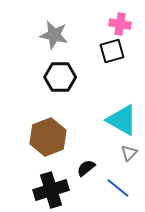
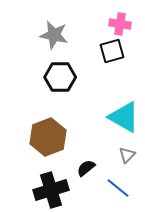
cyan triangle: moved 2 px right, 3 px up
gray triangle: moved 2 px left, 2 px down
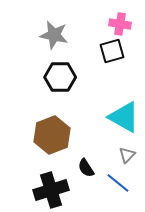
brown hexagon: moved 4 px right, 2 px up
black semicircle: rotated 84 degrees counterclockwise
blue line: moved 5 px up
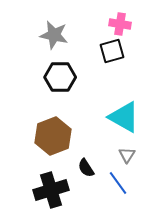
brown hexagon: moved 1 px right, 1 px down
gray triangle: rotated 12 degrees counterclockwise
blue line: rotated 15 degrees clockwise
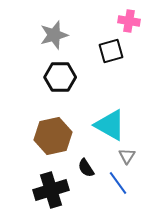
pink cross: moved 9 px right, 3 px up
gray star: rotated 28 degrees counterclockwise
black square: moved 1 px left
cyan triangle: moved 14 px left, 8 px down
brown hexagon: rotated 9 degrees clockwise
gray triangle: moved 1 px down
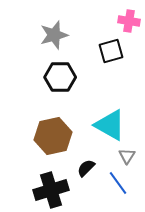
black semicircle: rotated 78 degrees clockwise
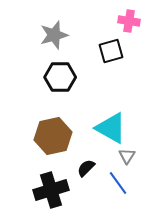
cyan triangle: moved 1 px right, 3 px down
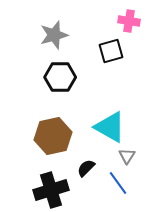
cyan triangle: moved 1 px left, 1 px up
